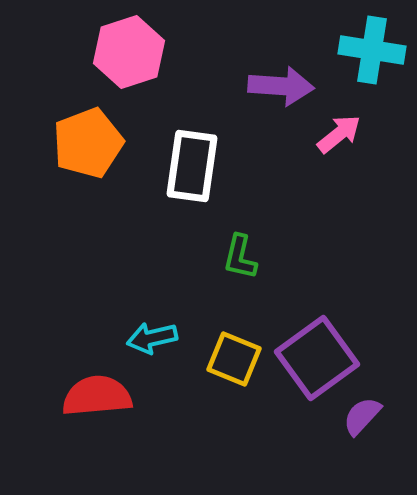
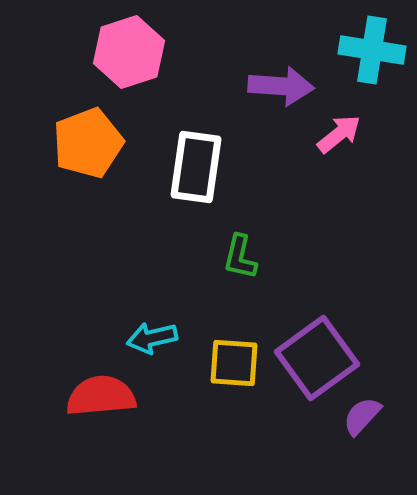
white rectangle: moved 4 px right, 1 px down
yellow square: moved 4 px down; rotated 18 degrees counterclockwise
red semicircle: moved 4 px right
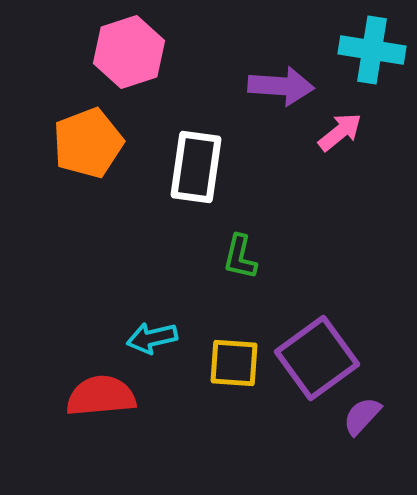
pink arrow: moved 1 px right, 2 px up
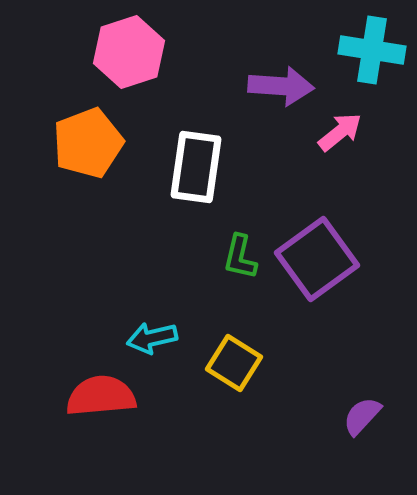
purple square: moved 99 px up
yellow square: rotated 28 degrees clockwise
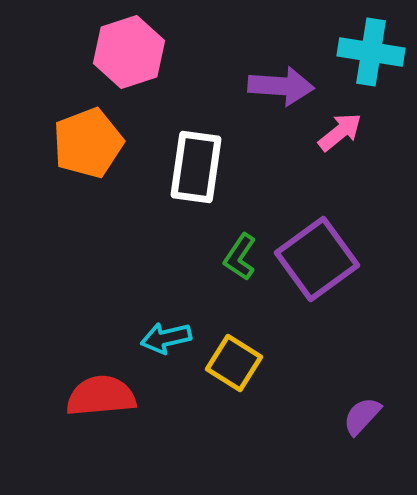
cyan cross: moved 1 px left, 2 px down
green L-shape: rotated 21 degrees clockwise
cyan arrow: moved 14 px right
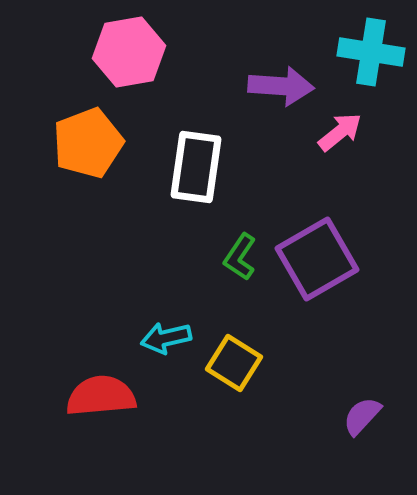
pink hexagon: rotated 8 degrees clockwise
purple square: rotated 6 degrees clockwise
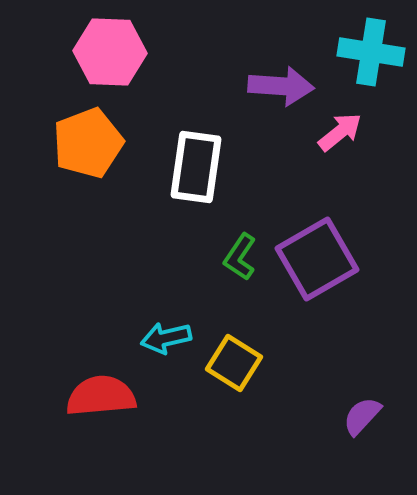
pink hexagon: moved 19 px left; rotated 12 degrees clockwise
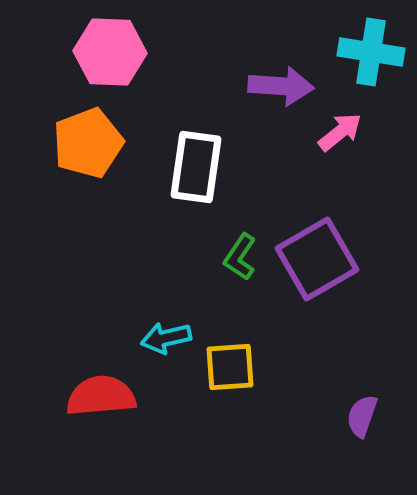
yellow square: moved 4 px left, 4 px down; rotated 36 degrees counterclockwise
purple semicircle: rotated 24 degrees counterclockwise
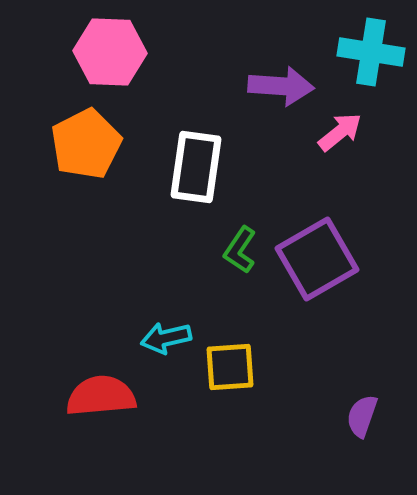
orange pentagon: moved 2 px left, 1 px down; rotated 6 degrees counterclockwise
green L-shape: moved 7 px up
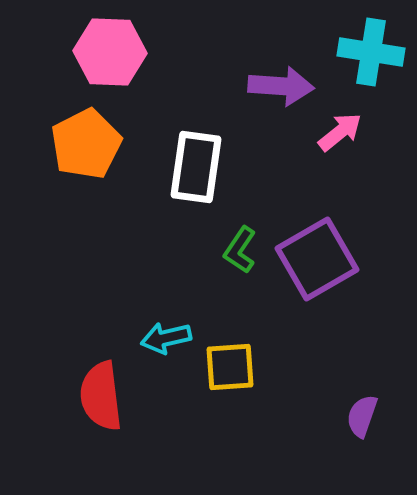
red semicircle: rotated 92 degrees counterclockwise
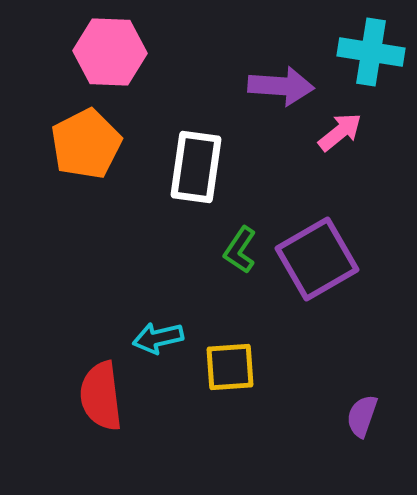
cyan arrow: moved 8 px left
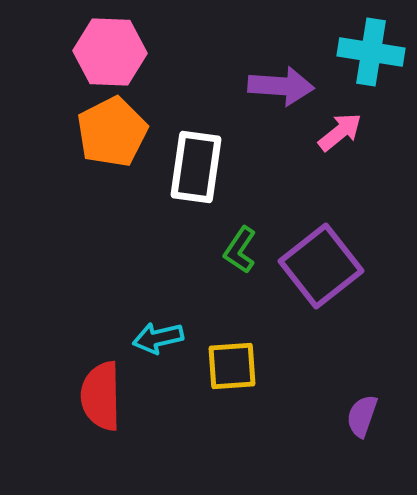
orange pentagon: moved 26 px right, 12 px up
purple square: moved 4 px right, 7 px down; rotated 8 degrees counterclockwise
yellow square: moved 2 px right, 1 px up
red semicircle: rotated 6 degrees clockwise
